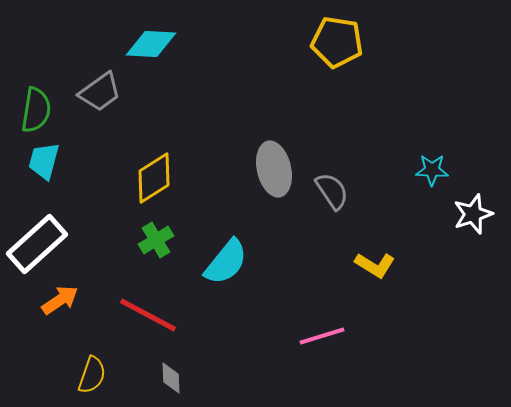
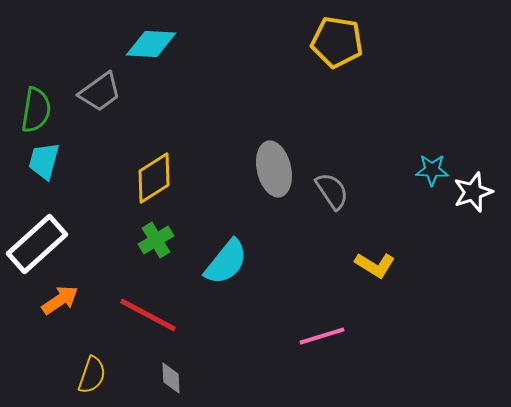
white star: moved 22 px up
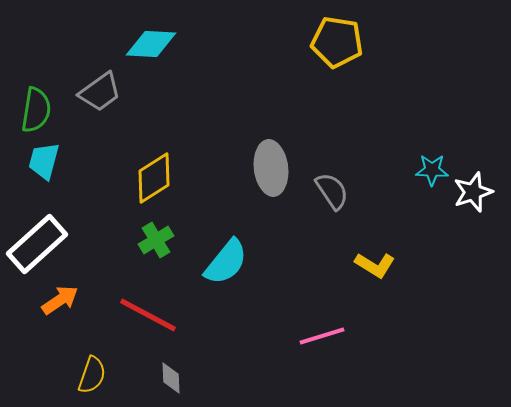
gray ellipse: moved 3 px left, 1 px up; rotated 6 degrees clockwise
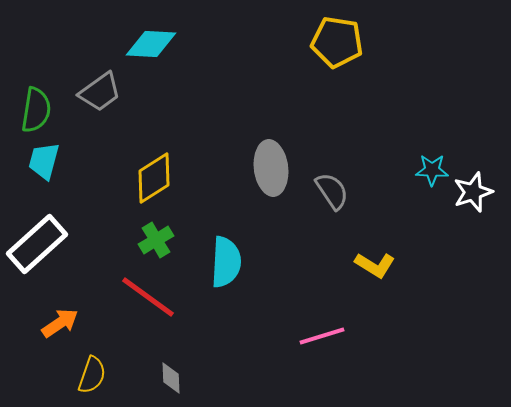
cyan semicircle: rotated 36 degrees counterclockwise
orange arrow: moved 23 px down
red line: moved 18 px up; rotated 8 degrees clockwise
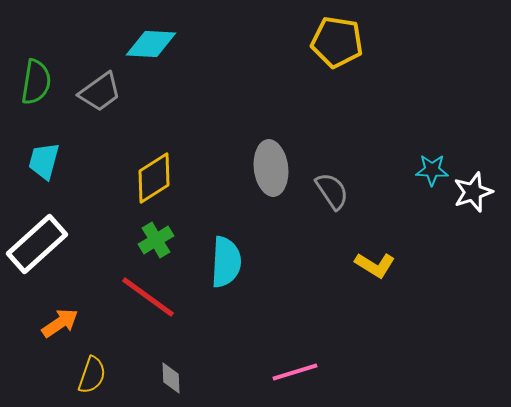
green semicircle: moved 28 px up
pink line: moved 27 px left, 36 px down
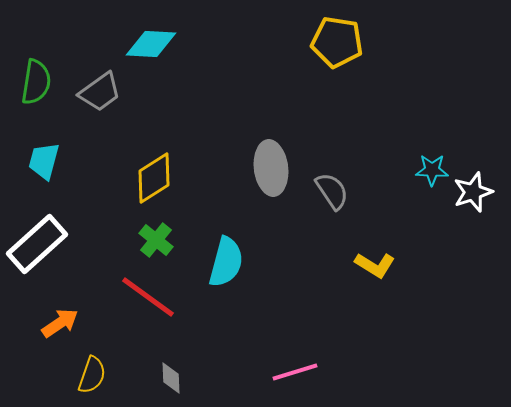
green cross: rotated 20 degrees counterclockwise
cyan semicircle: rotated 12 degrees clockwise
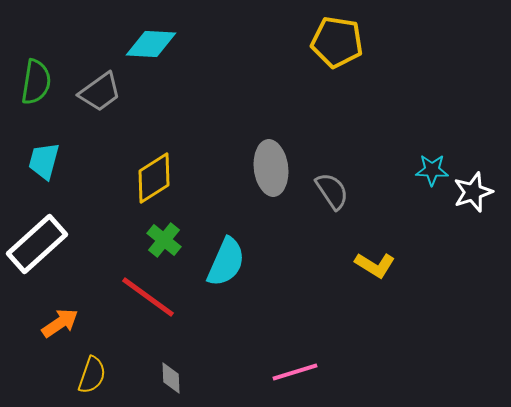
green cross: moved 8 px right
cyan semicircle: rotated 9 degrees clockwise
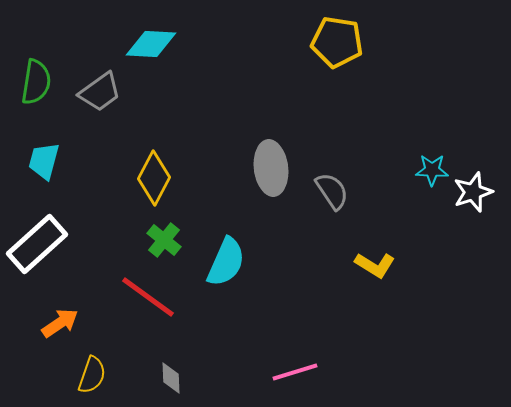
yellow diamond: rotated 30 degrees counterclockwise
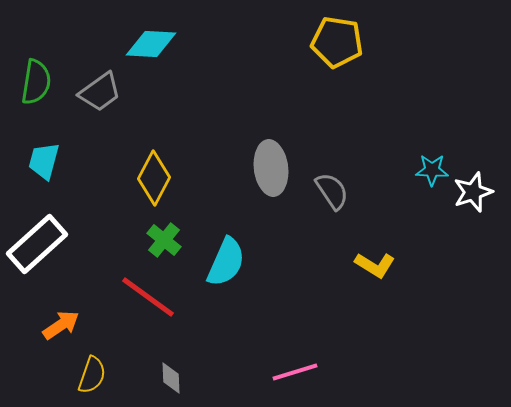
orange arrow: moved 1 px right, 2 px down
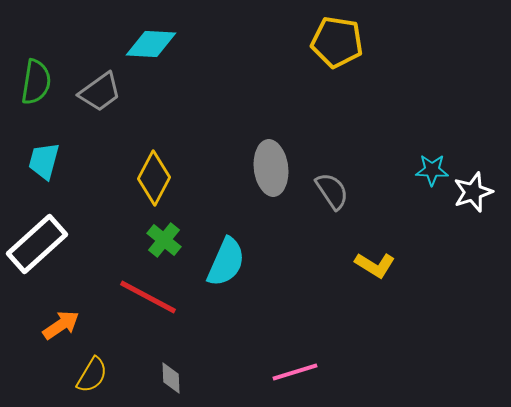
red line: rotated 8 degrees counterclockwise
yellow semicircle: rotated 12 degrees clockwise
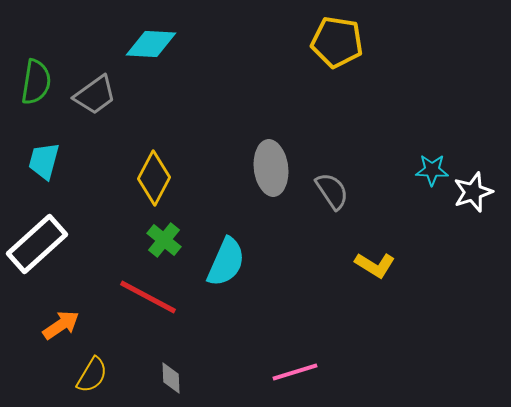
gray trapezoid: moved 5 px left, 3 px down
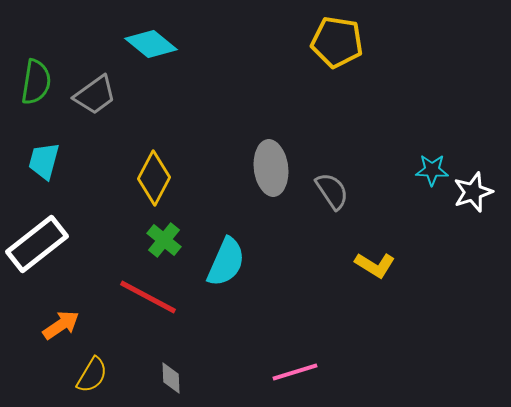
cyan diamond: rotated 36 degrees clockwise
white rectangle: rotated 4 degrees clockwise
